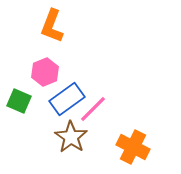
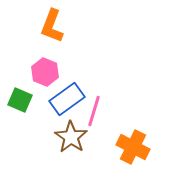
pink hexagon: rotated 16 degrees counterclockwise
green square: moved 1 px right, 1 px up
pink line: moved 1 px right, 2 px down; rotated 28 degrees counterclockwise
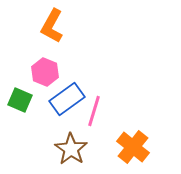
orange L-shape: rotated 8 degrees clockwise
brown star: moved 12 px down
orange cross: rotated 12 degrees clockwise
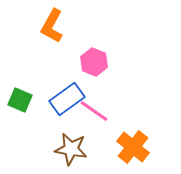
pink hexagon: moved 49 px right, 10 px up
pink line: rotated 72 degrees counterclockwise
brown star: rotated 24 degrees counterclockwise
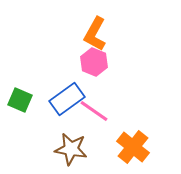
orange L-shape: moved 43 px right, 8 px down
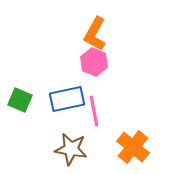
blue rectangle: rotated 24 degrees clockwise
pink line: rotated 44 degrees clockwise
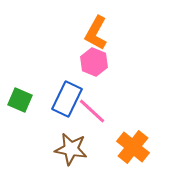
orange L-shape: moved 1 px right, 1 px up
blue rectangle: rotated 52 degrees counterclockwise
pink line: moved 2 px left; rotated 36 degrees counterclockwise
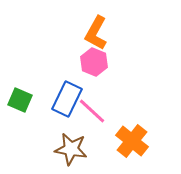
orange cross: moved 1 px left, 6 px up
